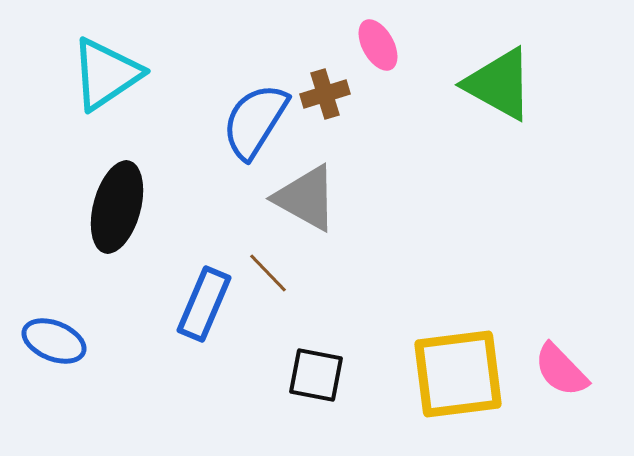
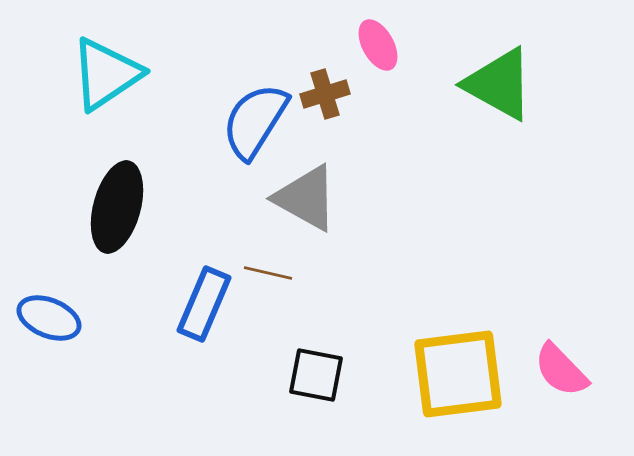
brown line: rotated 33 degrees counterclockwise
blue ellipse: moved 5 px left, 23 px up
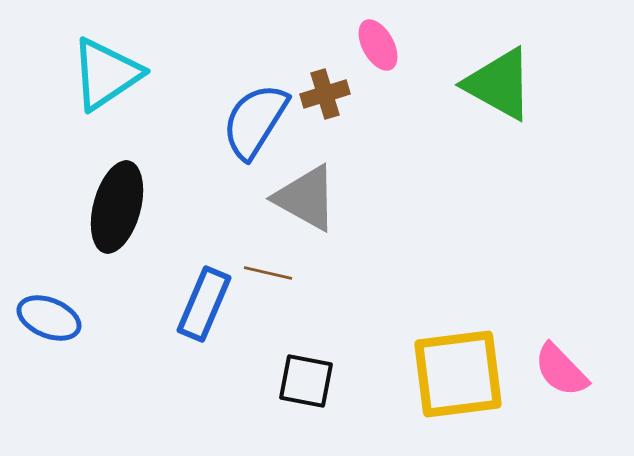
black square: moved 10 px left, 6 px down
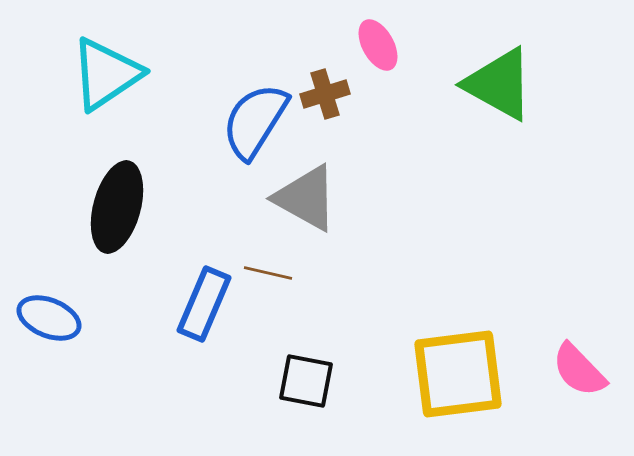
pink semicircle: moved 18 px right
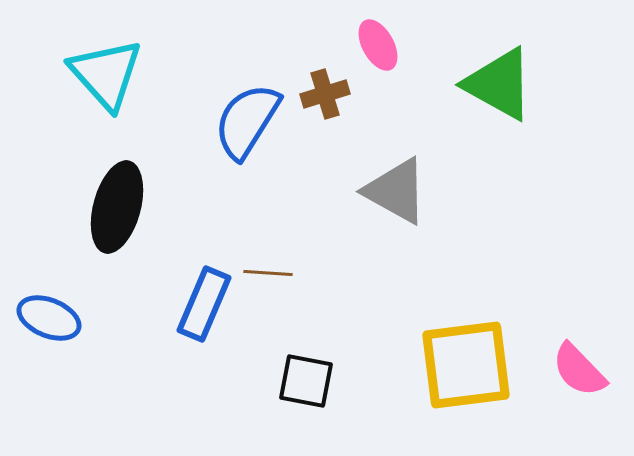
cyan triangle: rotated 38 degrees counterclockwise
blue semicircle: moved 8 px left
gray triangle: moved 90 px right, 7 px up
brown line: rotated 9 degrees counterclockwise
yellow square: moved 8 px right, 9 px up
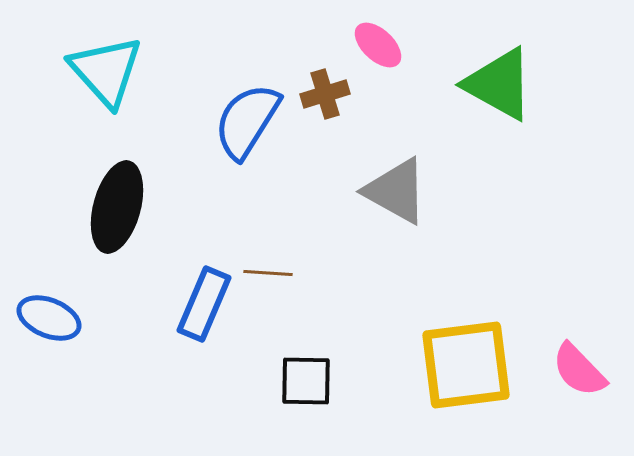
pink ellipse: rotated 18 degrees counterclockwise
cyan triangle: moved 3 px up
black square: rotated 10 degrees counterclockwise
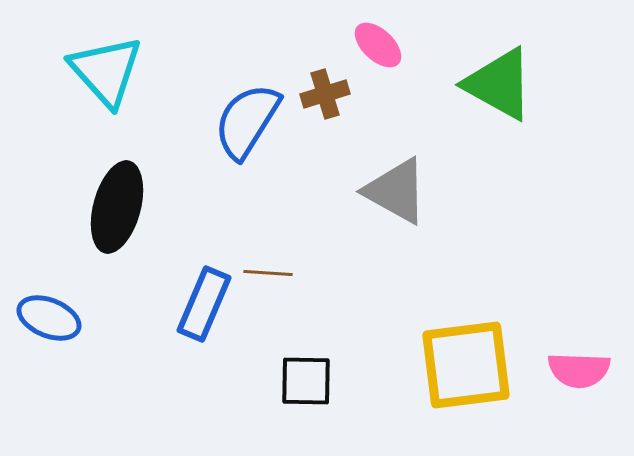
pink semicircle: rotated 44 degrees counterclockwise
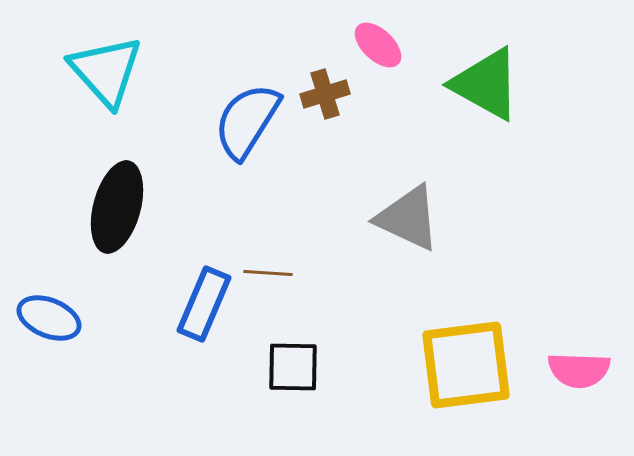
green triangle: moved 13 px left
gray triangle: moved 12 px right, 27 px down; rotated 4 degrees counterclockwise
black square: moved 13 px left, 14 px up
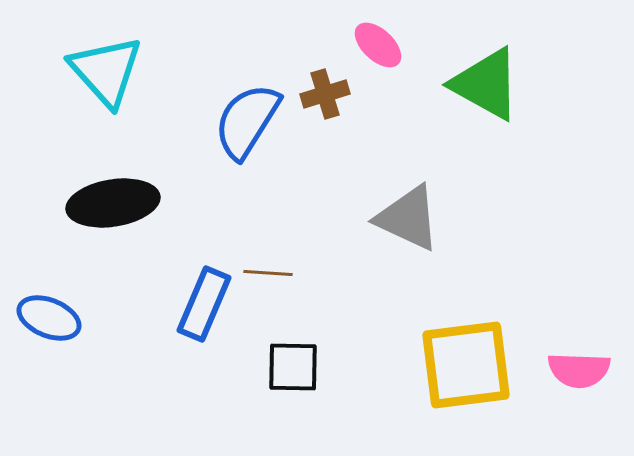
black ellipse: moved 4 px left, 4 px up; rotated 66 degrees clockwise
